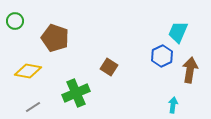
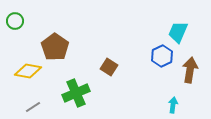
brown pentagon: moved 9 px down; rotated 16 degrees clockwise
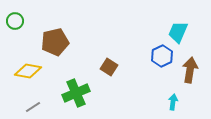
brown pentagon: moved 5 px up; rotated 24 degrees clockwise
cyan arrow: moved 3 px up
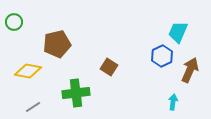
green circle: moved 1 px left, 1 px down
brown pentagon: moved 2 px right, 2 px down
brown arrow: rotated 15 degrees clockwise
green cross: rotated 16 degrees clockwise
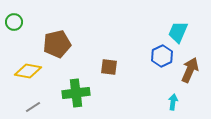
brown square: rotated 24 degrees counterclockwise
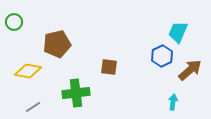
brown arrow: rotated 25 degrees clockwise
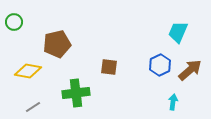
blue hexagon: moved 2 px left, 9 px down
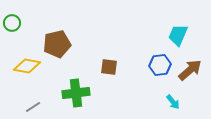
green circle: moved 2 px left, 1 px down
cyan trapezoid: moved 3 px down
blue hexagon: rotated 20 degrees clockwise
yellow diamond: moved 1 px left, 5 px up
cyan arrow: rotated 133 degrees clockwise
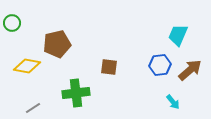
gray line: moved 1 px down
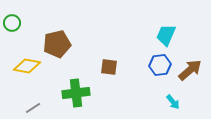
cyan trapezoid: moved 12 px left
